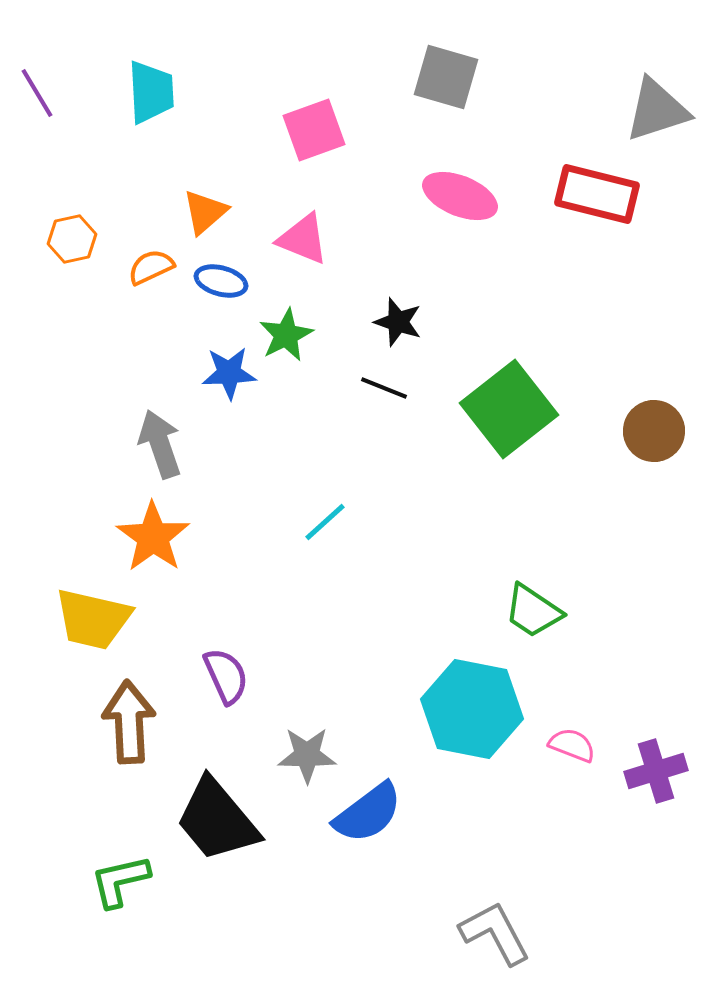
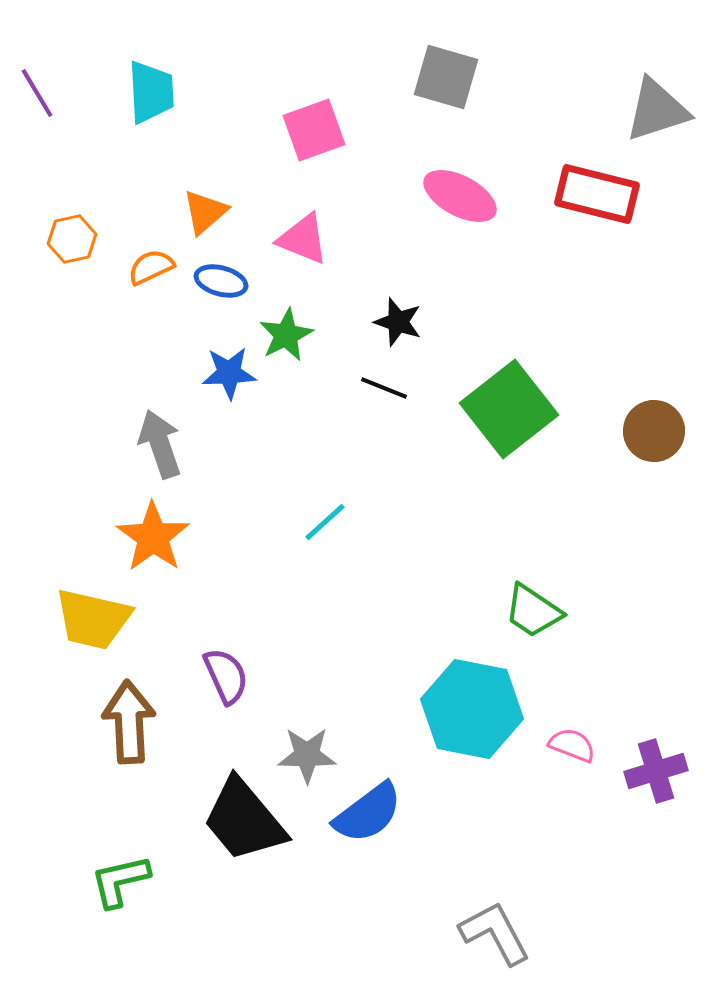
pink ellipse: rotated 6 degrees clockwise
black trapezoid: moved 27 px right
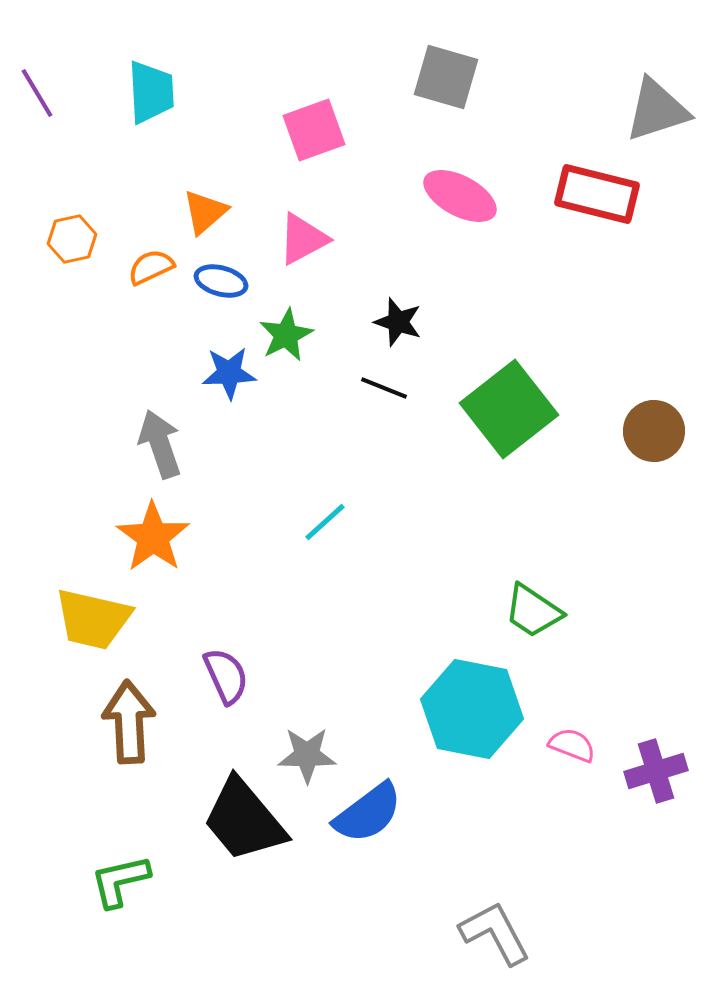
pink triangle: rotated 50 degrees counterclockwise
